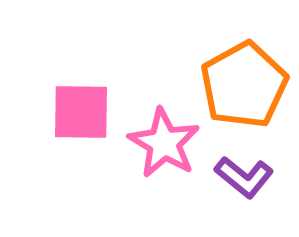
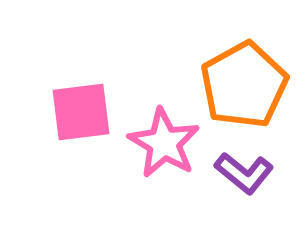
pink square: rotated 8 degrees counterclockwise
purple L-shape: moved 4 px up
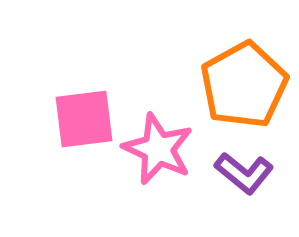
pink square: moved 3 px right, 7 px down
pink star: moved 6 px left, 6 px down; rotated 6 degrees counterclockwise
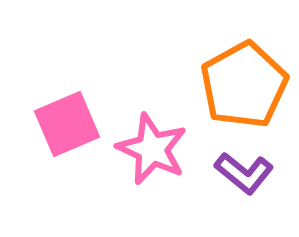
pink square: moved 17 px left, 5 px down; rotated 16 degrees counterclockwise
pink star: moved 6 px left
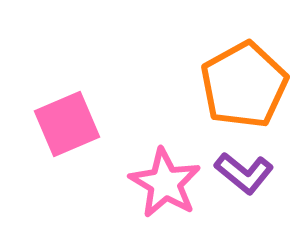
pink star: moved 13 px right, 34 px down; rotated 6 degrees clockwise
